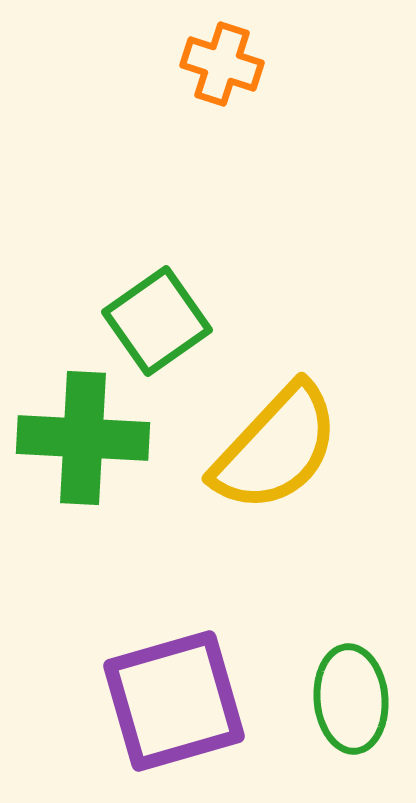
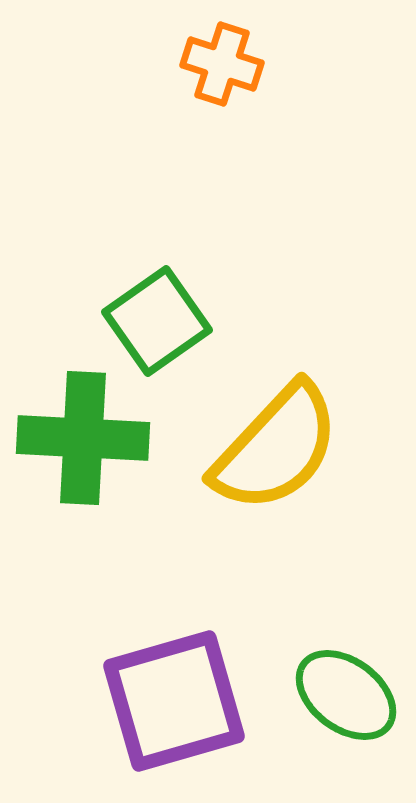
green ellipse: moved 5 px left, 4 px up; rotated 48 degrees counterclockwise
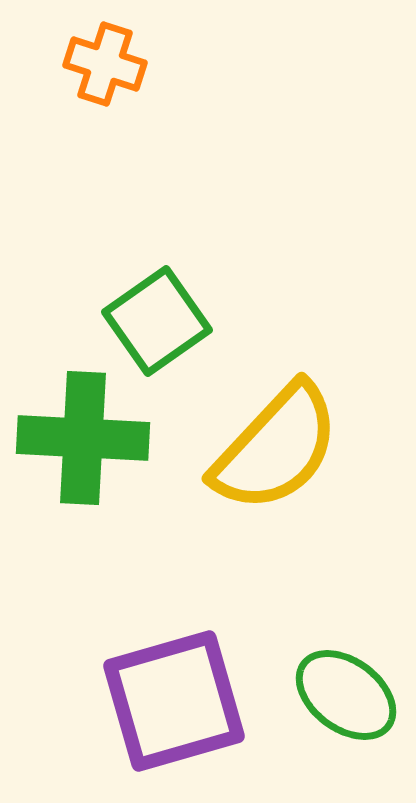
orange cross: moved 117 px left
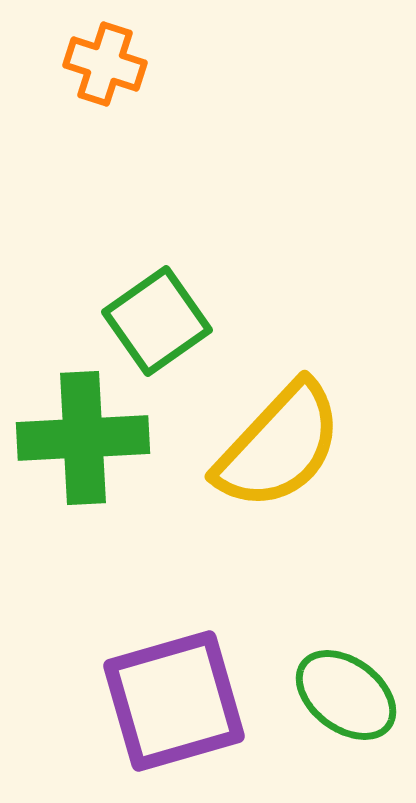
green cross: rotated 6 degrees counterclockwise
yellow semicircle: moved 3 px right, 2 px up
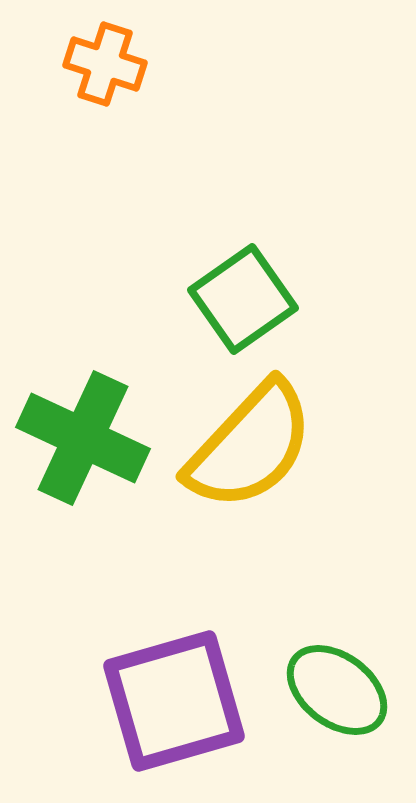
green square: moved 86 px right, 22 px up
green cross: rotated 28 degrees clockwise
yellow semicircle: moved 29 px left
green ellipse: moved 9 px left, 5 px up
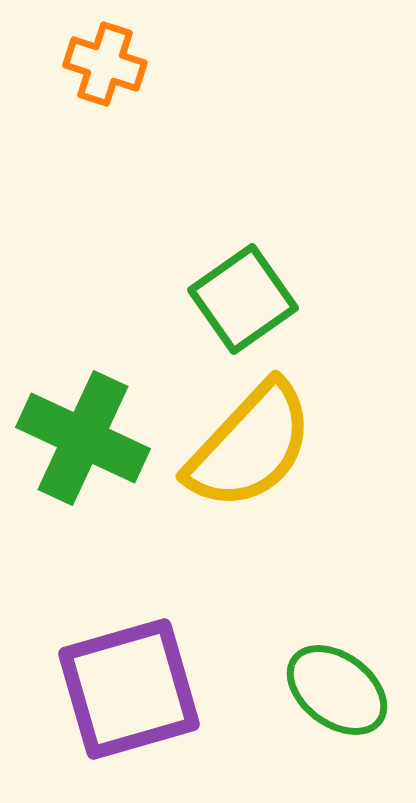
purple square: moved 45 px left, 12 px up
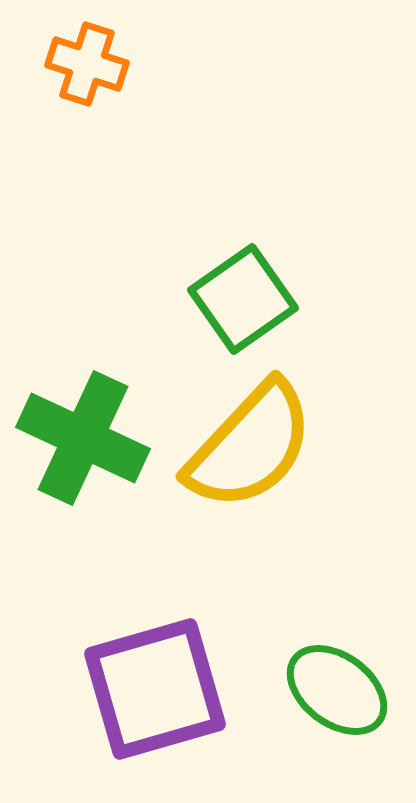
orange cross: moved 18 px left
purple square: moved 26 px right
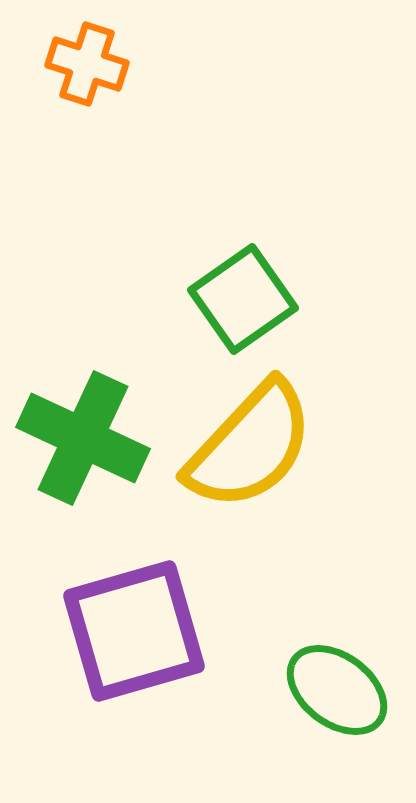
purple square: moved 21 px left, 58 px up
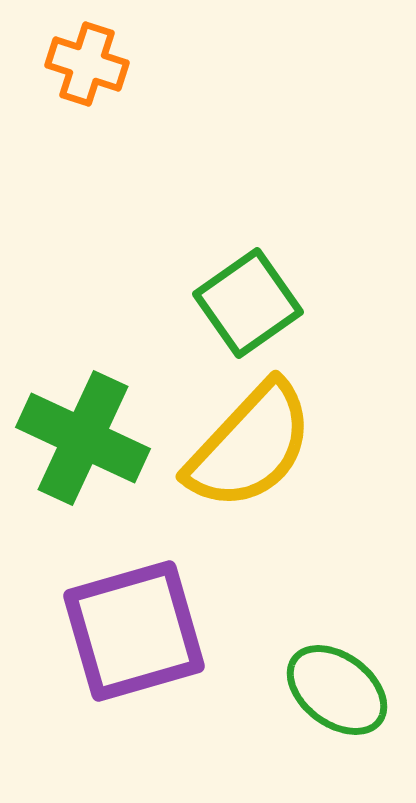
green square: moved 5 px right, 4 px down
